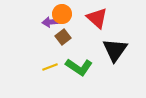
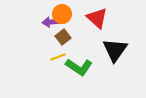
yellow line: moved 8 px right, 10 px up
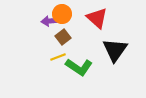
purple arrow: moved 1 px left, 1 px up
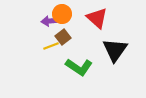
yellow line: moved 7 px left, 11 px up
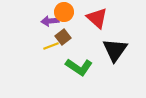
orange circle: moved 2 px right, 2 px up
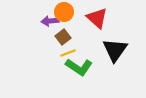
yellow line: moved 17 px right, 7 px down
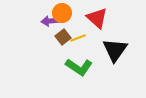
orange circle: moved 2 px left, 1 px down
yellow line: moved 10 px right, 15 px up
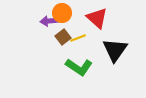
purple arrow: moved 1 px left
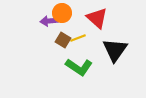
brown square: moved 3 px down; rotated 21 degrees counterclockwise
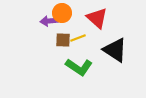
brown square: rotated 28 degrees counterclockwise
black triangle: rotated 32 degrees counterclockwise
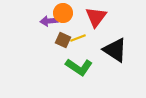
orange circle: moved 1 px right
red triangle: moved 1 px left, 1 px up; rotated 25 degrees clockwise
brown square: rotated 21 degrees clockwise
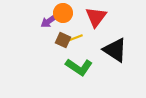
purple arrow: rotated 30 degrees counterclockwise
yellow line: moved 3 px left
